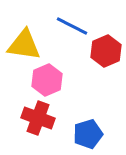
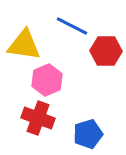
red hexagon: rotated 24 degrees clockwise
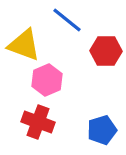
blue line: moved 5 px left, 6 px up; rotated 12 degrees clockwise
yellow triangle: rotated 12 degrees clockwise
red cross: moved 4 px down
blue pentagon: moved 14 px right, 4 px up
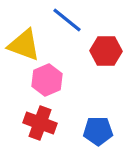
red cross: moved 2 px right, 1 px down
blue pentagon: moved 4 px left, 1 px down; rotated 16 degrees clockwise
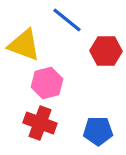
pink hexagon: moved 3 px down; rotated 8 degrees clockwise
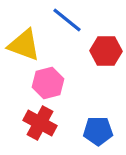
pink hexagon: moved 1 px right
red cross: rotated 8 degrees clockwise
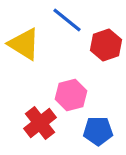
yellow triangle: moved 1 px up; rotated 12 degrees clockwise
red hexagon: moved 6 px up; rotated 20 degrees counterclockwise
pink hexagon: moved 23 px right, 12 px down
red cross: rotated 24 degrees clockwise
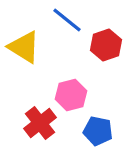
yellow triangle: moved 3 px down
blue pentagon: rotated 12 degrees clockwise
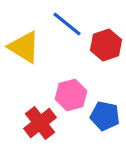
blue line: moved 4 px down
blue pentagon: moved 7 px right, 15 px up
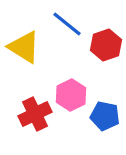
pink hexagon: rotated 12 degrees counterclockwise
red cross: moved 5 px left, 9 px up; rotated 12 degrees clockwise
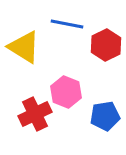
blue line: rotated 28 degrees counterclockwise
red hexagon: rotated 8 degrees counterclockwise
pink hexagon: moved 5 px left, 3 px up; rotated 12 degrees counterclockwise
blue pentagon: rotated 20 degrees counterclockwise
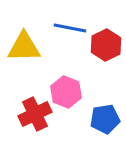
blue line: moved 3 px right, 4 px down
yellow triangle: rotated 33 degrees counterclockwise
blue pentagon: moved 3 px down
